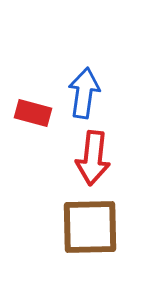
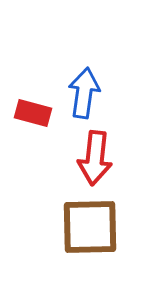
red arrow: moved 2 px right
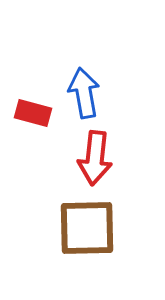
blue arrow: rotated 18 degrees counterclockwise
brown square: moved 3 px left, 1 px down
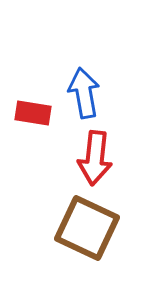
red rectangle: rotated 6 degrees counterclockwise
brown square: rotated 26 degrees clockwise
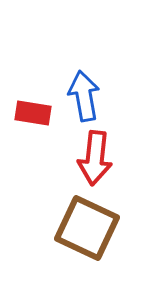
blue arrow: moved 3 px down
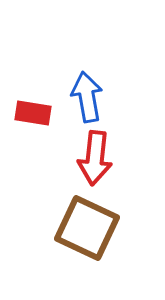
blue arrow: moved 3 px right, 1 px down
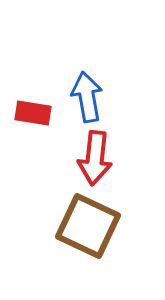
brown square: moved 1 px right, 2 px up
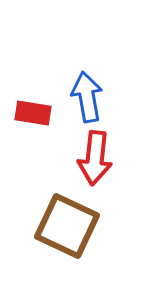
brown square: moved 21 px left
